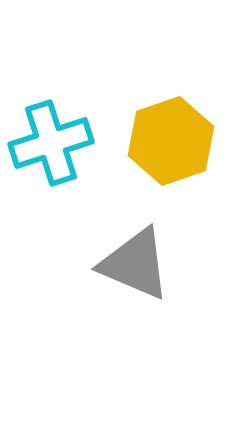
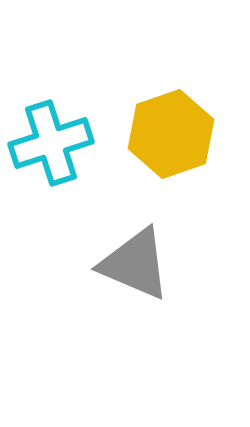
yellow hexagon: moved 7 px up
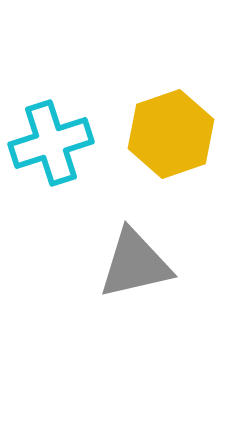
gray triangle: rotated 36 degrees counterclockwise
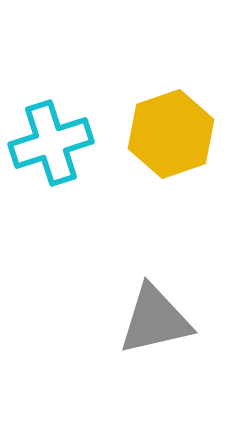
gray triangle: moved 20 px right, 56 px down
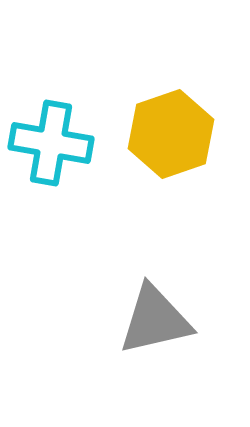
cyan cross: rotated 28 degrees clockwise
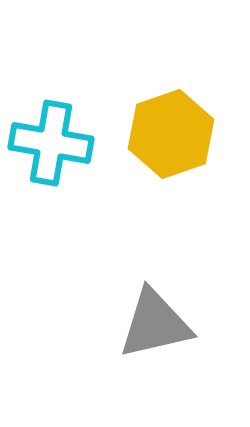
gray triangle: moved 4 px down
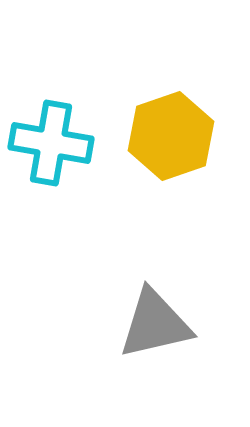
yellow hexagon: moved 2 px down
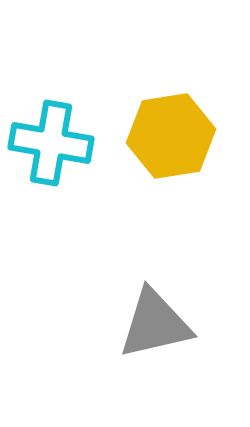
yellow hexagon: rotated 10 degrees clockwise
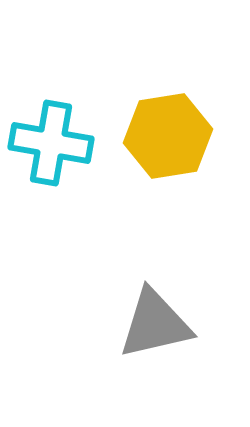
yellow hexagon: moved 3 px left
